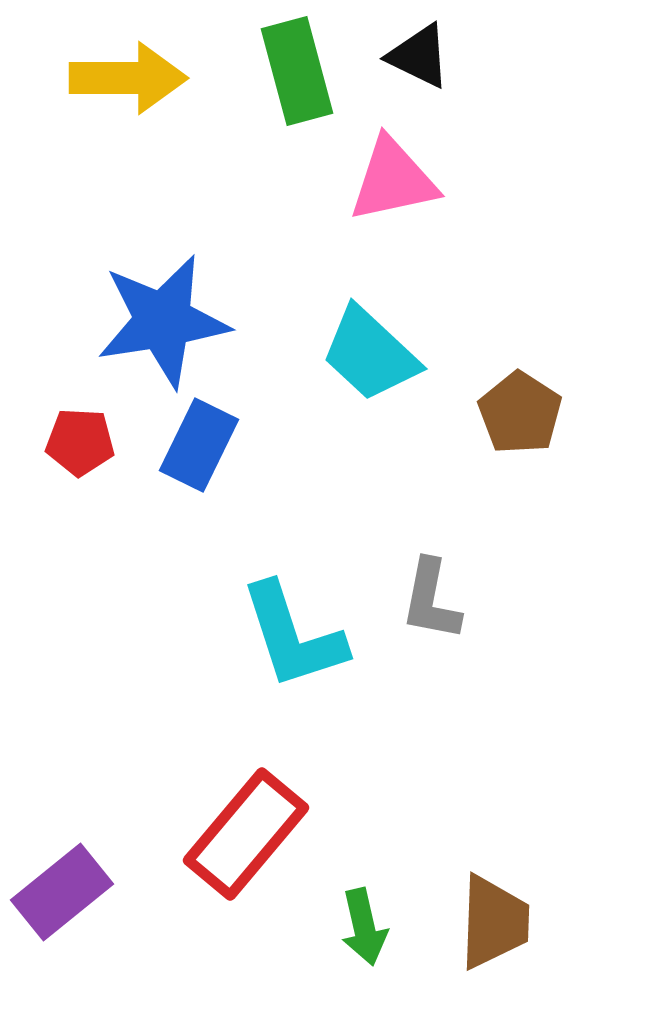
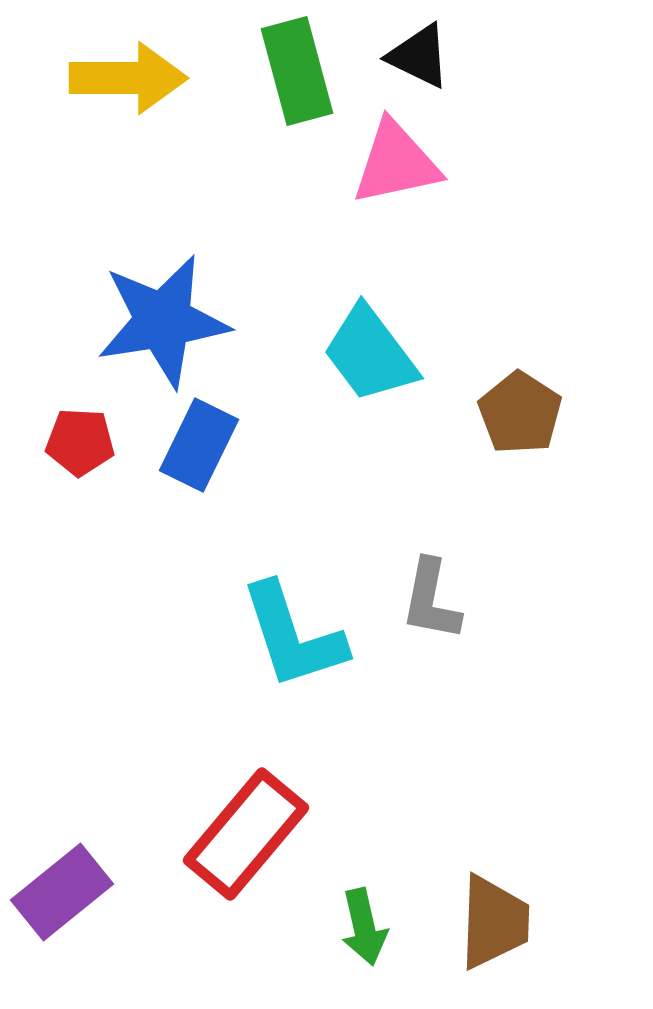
pink triangle: moved 3 px right, 17 px up
cyan trapezoid: rotated 10 degrees clockwise
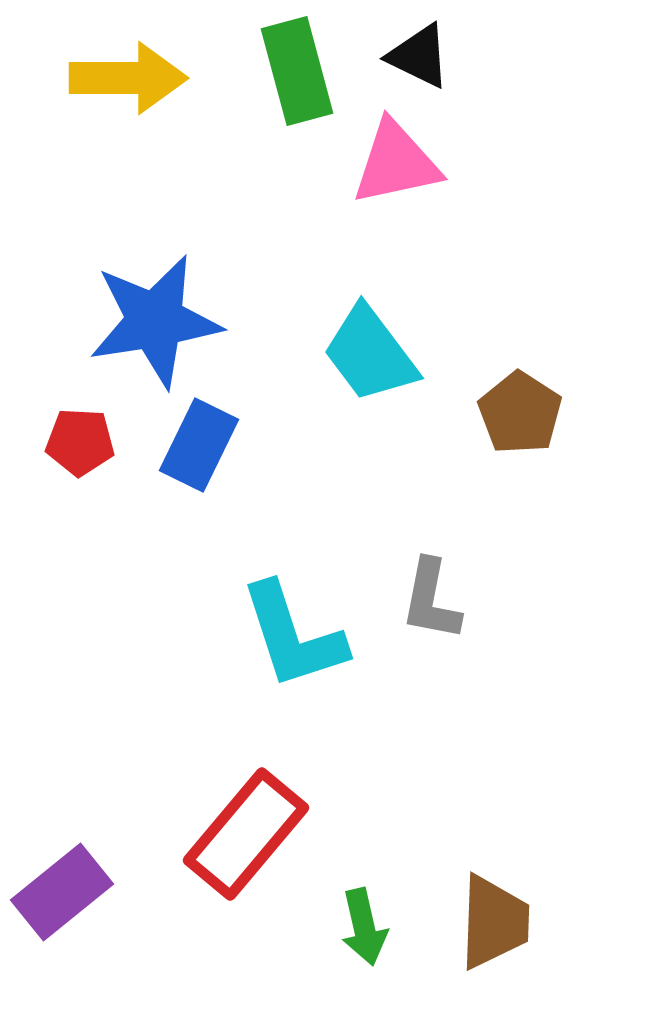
blue star: moved 8 px left
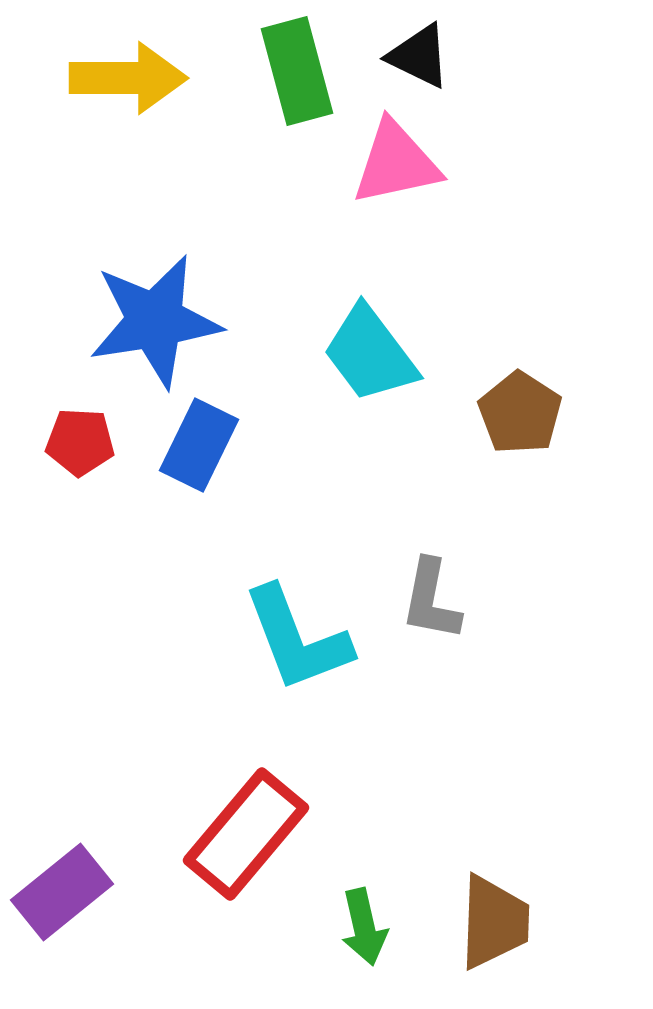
cyan L-shape: moved 4 px right, 3 px down; rotated 3 degrees counterclockwise
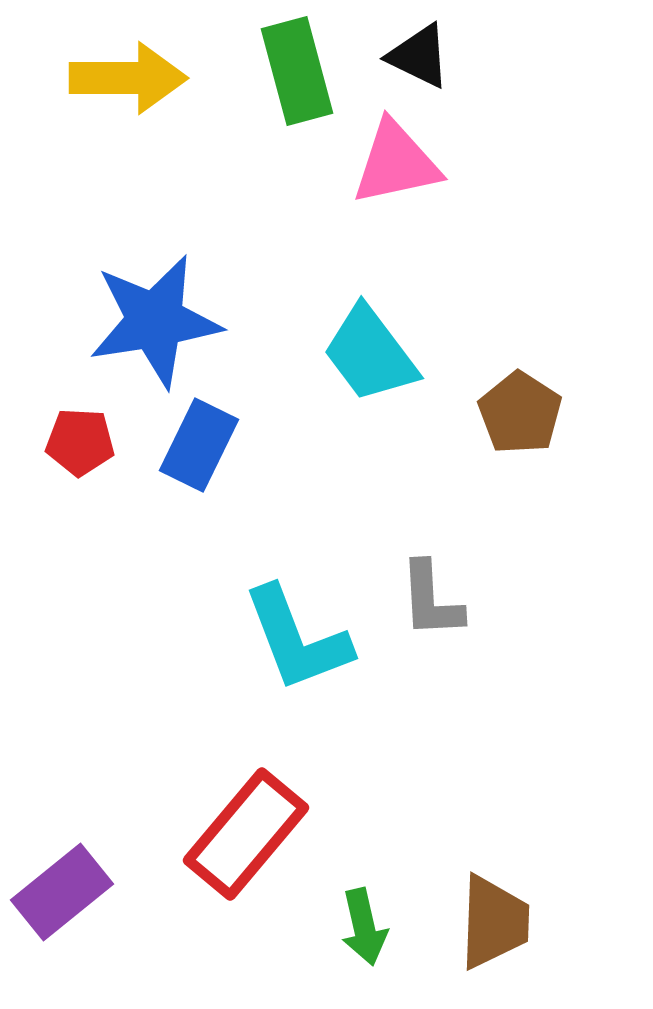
gray L-shape: rotated 14 degrees counterclockwise
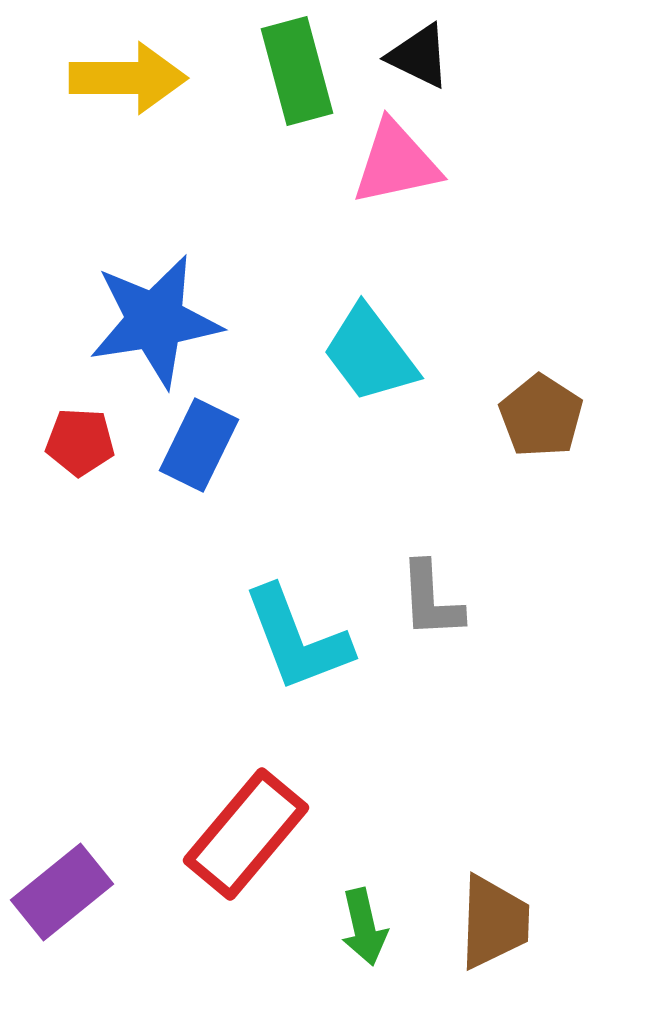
brown pentagon: moved 21 px right, 3 px down
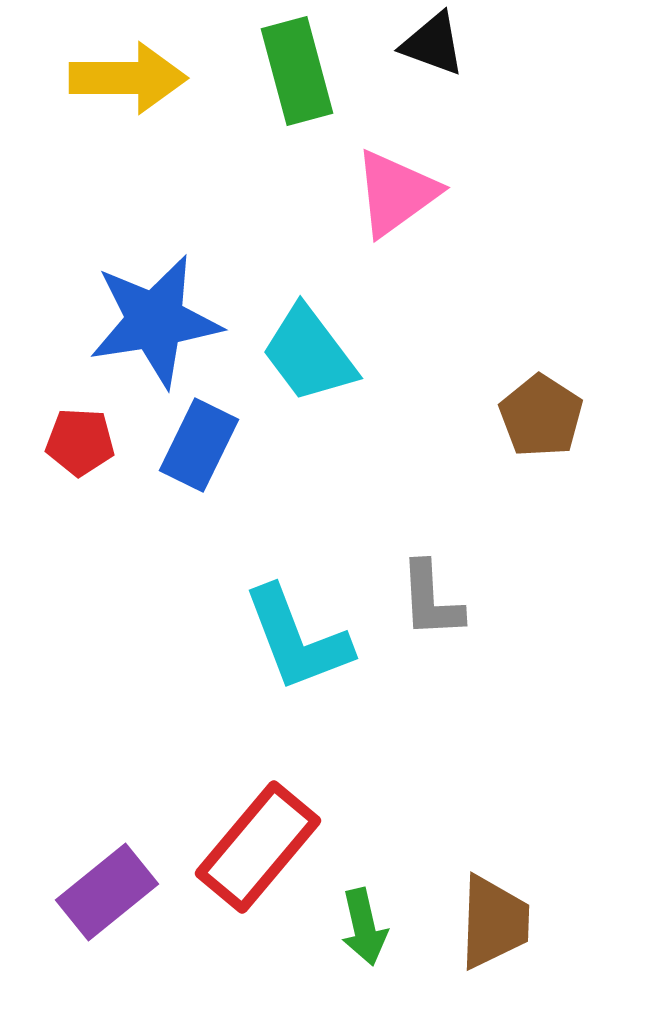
black triangle: moved 14 px right, 12 px up; rotated 6 degrees counterclockwise
pink triangle: moved 30 px down; rotated 24 degrees counterclockwise
cyan trapezoid: moved 61 px left
red rectangle: moved 12 px right, 13 px down
purple rectangle: moved 45 px right
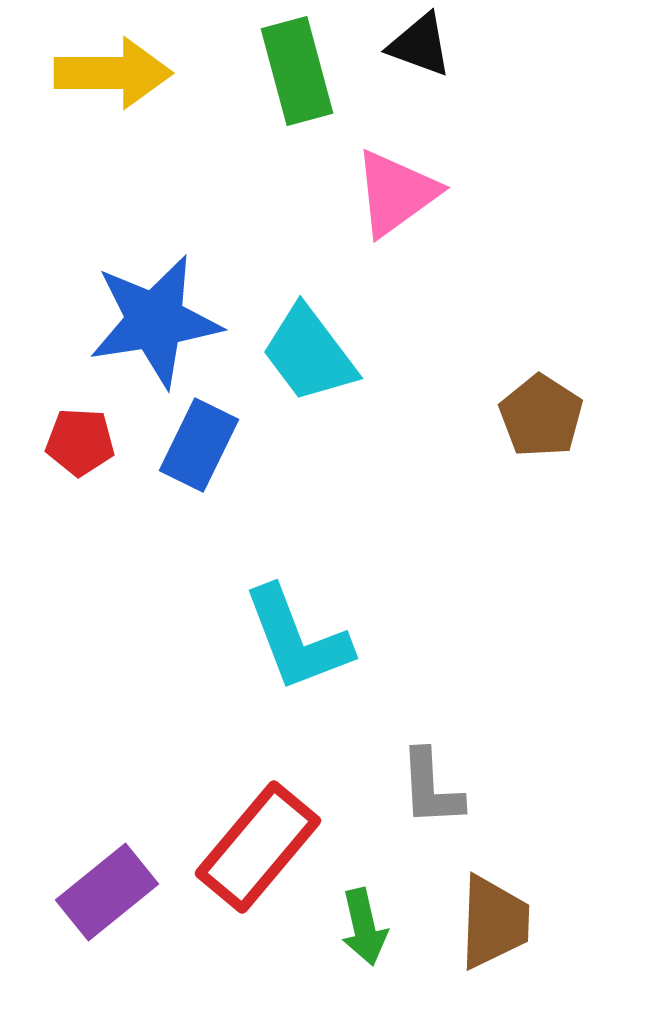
black triangle: moved 13 px left, 1 px down
yellow arrow: moved 15 px left, 5 px up
gray L-shape: moved 188 px down
